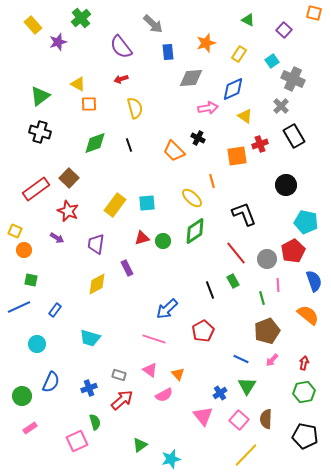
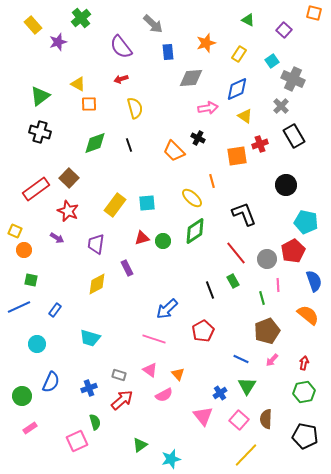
blue diamond at (233, 89): moved 4 px right
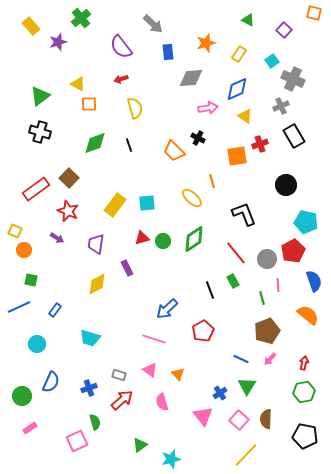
yellow rectangle at (33, 25): moved 2 px left, 1 px down
gray cross at (281, 106): rotated 21 degrees clockwise
green diamond at (195, 231): moved 1 px left, 8 px down
pink arrow at (272, 360): moved 2 px left, 1 px up
pink semicircle at (164, 395): moved 2 px left, 7 px down; rotated 102 degrees clockwise
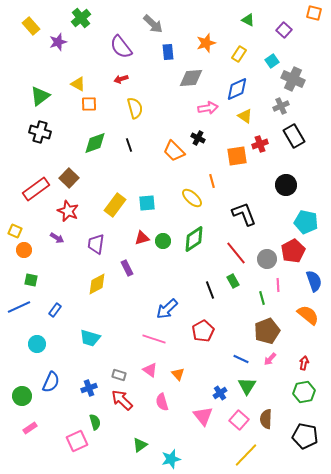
red arrow at (122, 400): rotated 95 degrees counterclockwise
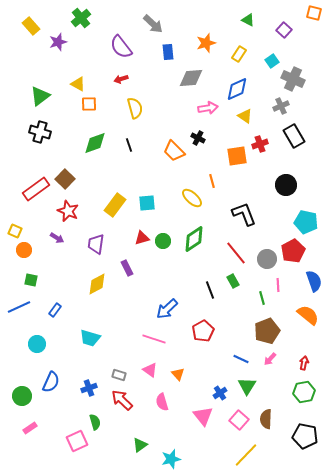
brown square at (69, 178): moved 4 px left, 1 px down
